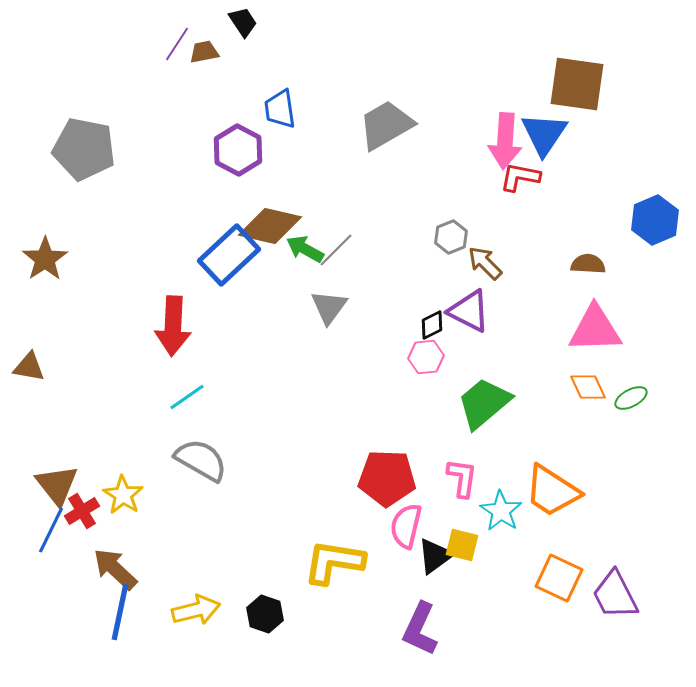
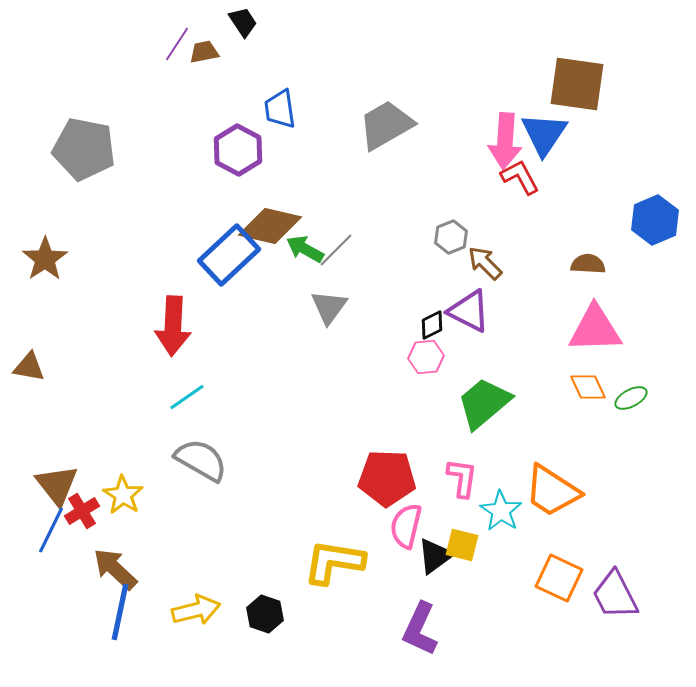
red L-shape at (520, 177): rotated 51 degrees clockwise
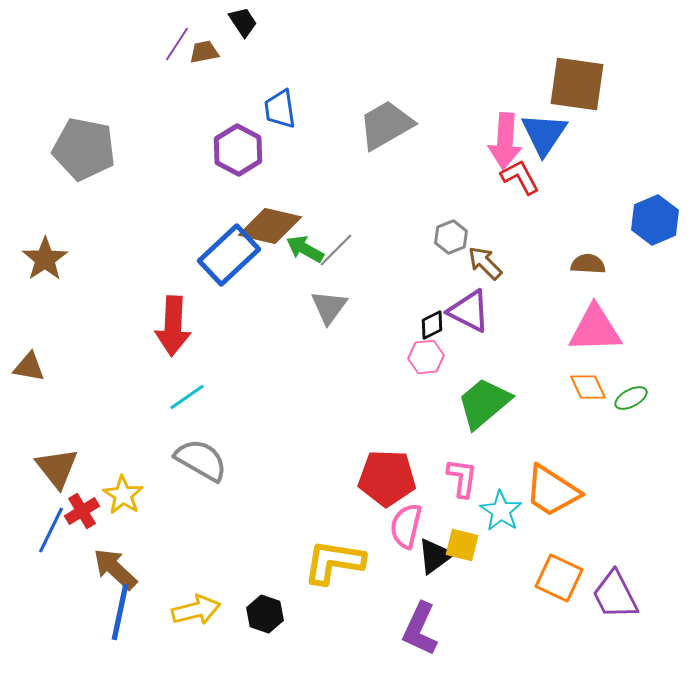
brown triangle at (57, 485): moved 17 px up
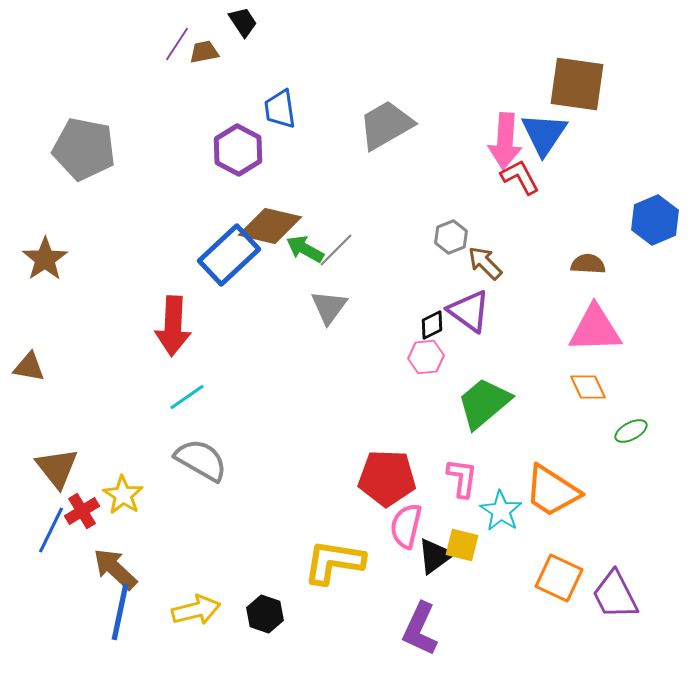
purple triangle at (469, 311): rotated 9 degrees clockwise
green ellipse at (631, 398): moved 33 px down
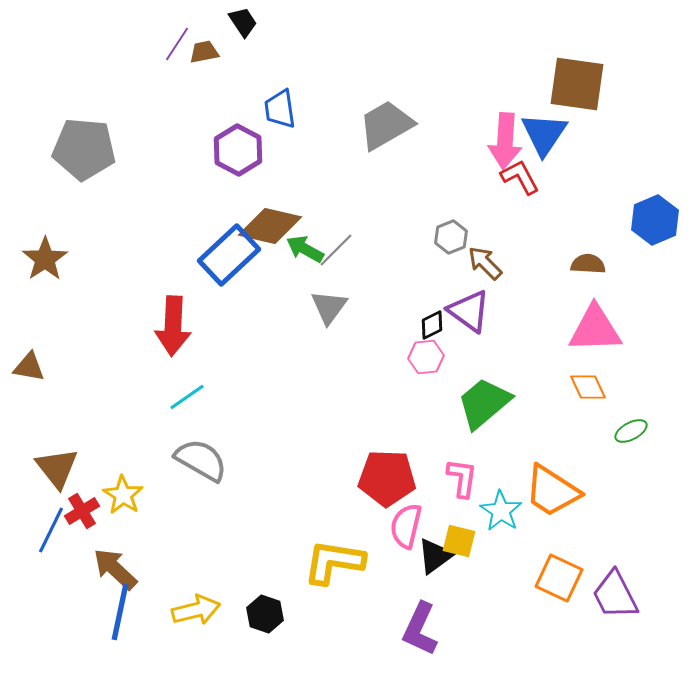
gray pentagon at (84, 149): rotated 6 degrees counterclockwise
yellow square at (462, 545): moved 3 px left, 4 px up
